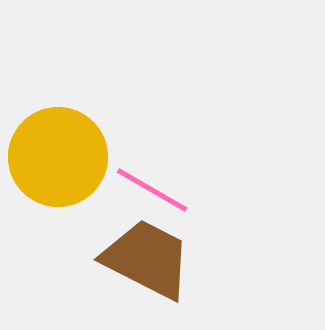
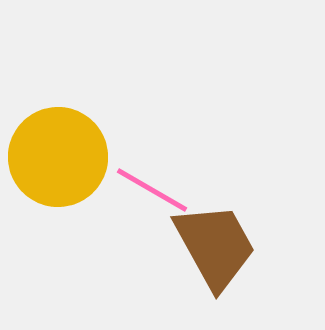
brown trapezoid: moved 68 px right, 13 px up; rotated 34 degrees clockwise
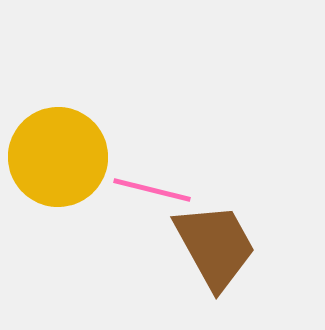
pink line: rotated 16 degrees counterclockwise
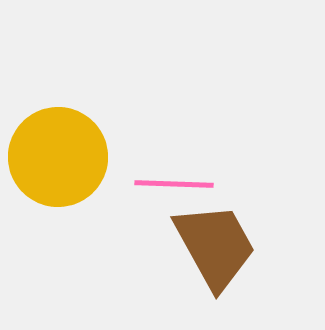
pink line: moved 22 px right, 6 px up; rotated 12 degrees counterclockwise
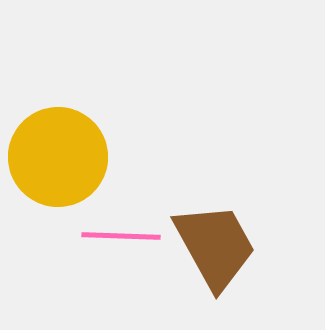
pink line: moved 53 px left, 52 px down
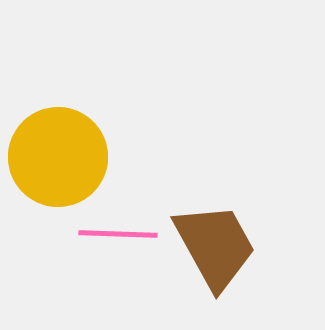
pink line: moved 3 px left, 2 px up
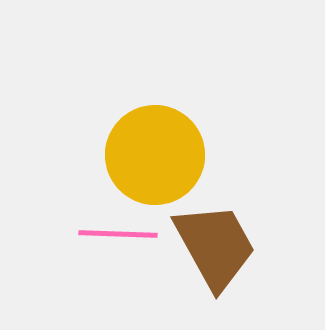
yellow circle: moved 97 px right, 2 px up
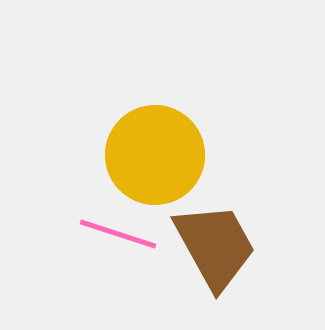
pink line: rotated 16 degrees clockwise
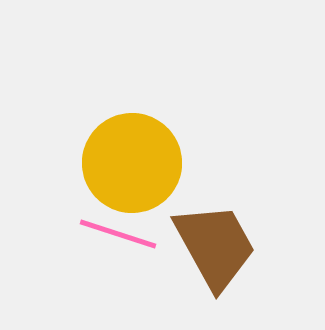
yellow circle: moved 23 px left, 8 px down
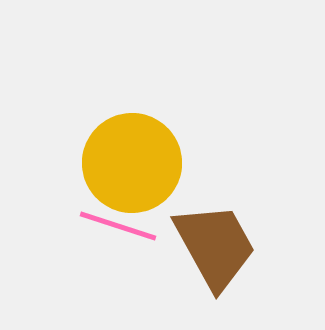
pink line: moved 8 px up
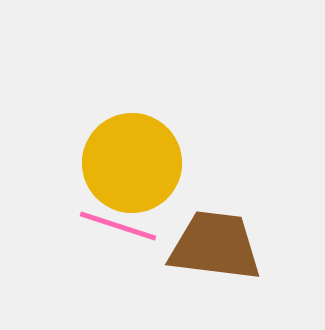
brown trapezoid: rotated 54 degrees counterclockwise
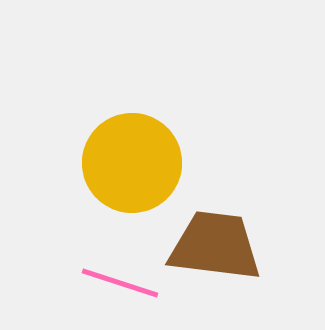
pink line: moved 2 px right, 57 px down
